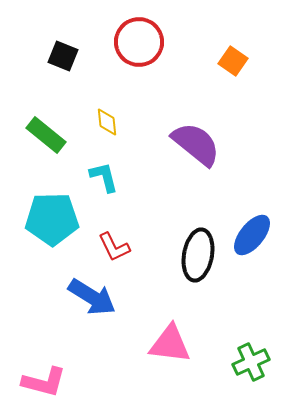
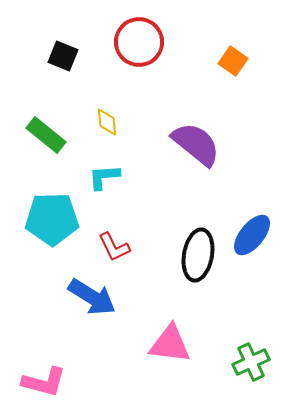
cyan L-shape: rotated 80 degrees counterclockwise
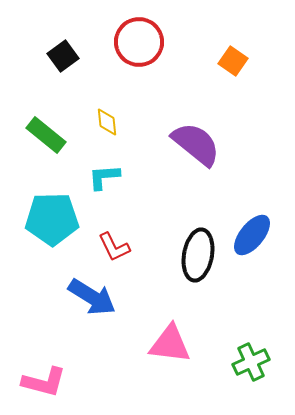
black square: rotated 32 degrees clockwise
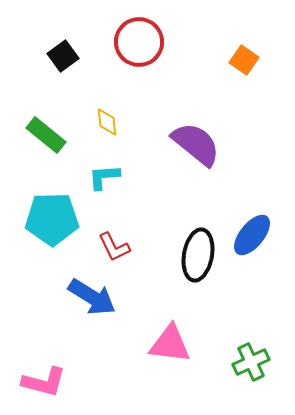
orange square: moved 11 px right, 1 px up
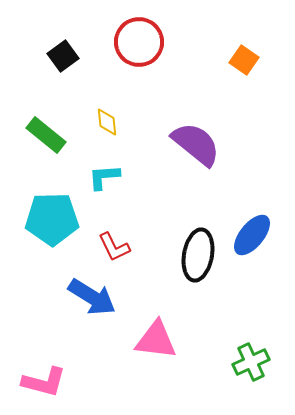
pink triangle: moved 14 px left, 4 px up
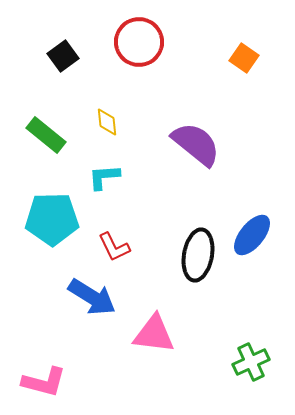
orange square: moved 2 px up
pink triangle: moved 2 px left, 6 px up
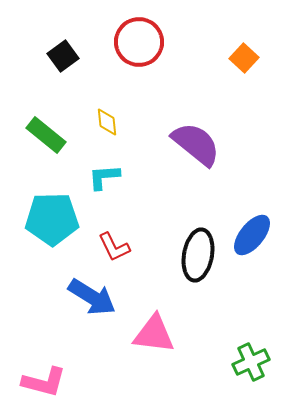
orange square: rotated 8 degrees clockwise
